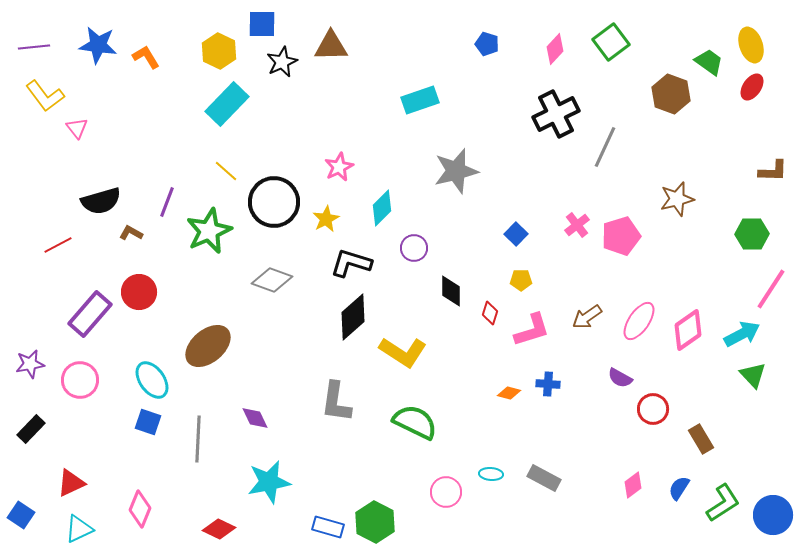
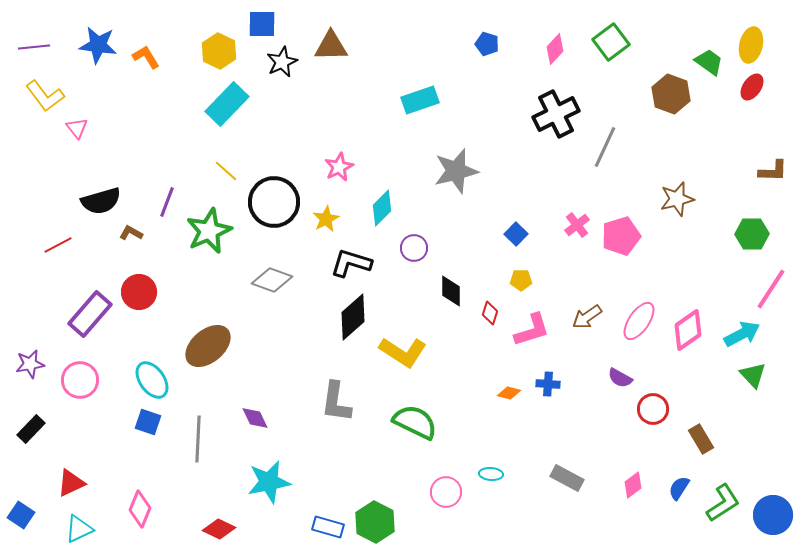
yellow ellipse at (751, 45): rotated 32 degrees clockwise
gray rectangle at (544, 478): moved 23 px right
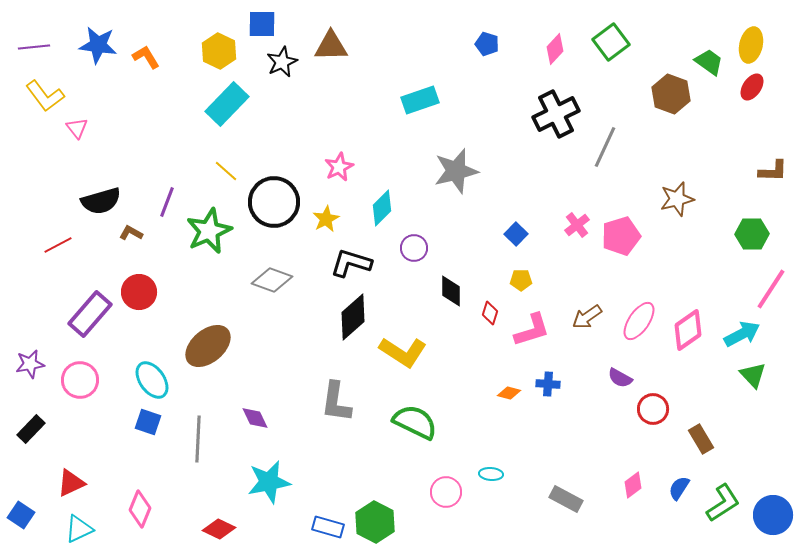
gray rectangle at (567, 478): moved 1 px left, 21 px down
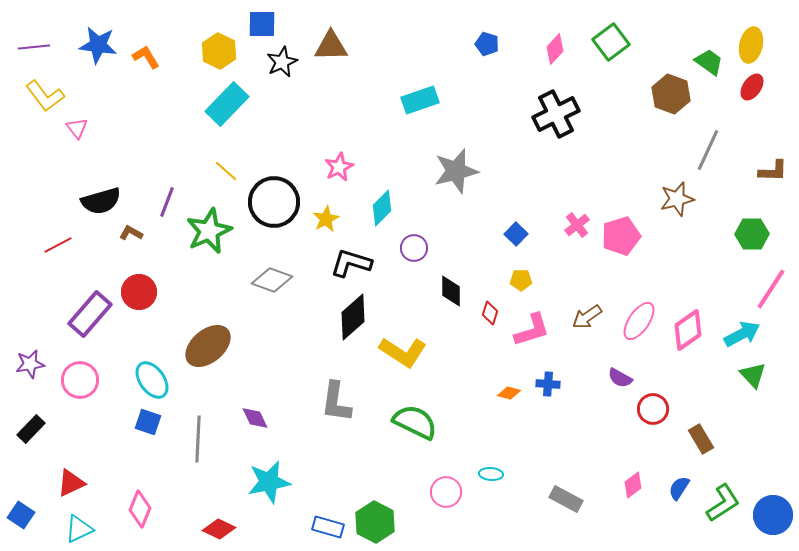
gray line at (605, 147): moved 103 px right, 3 px down
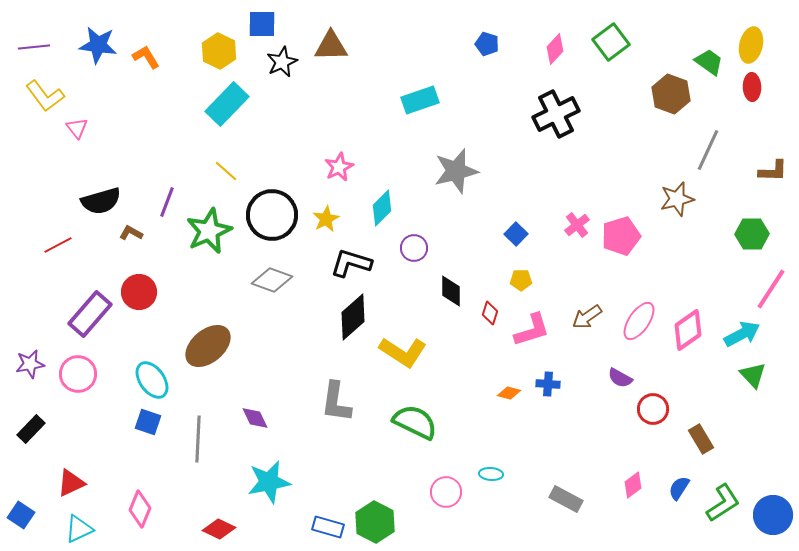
red ellipse at (752, 87): rotated 36 degrees counterclockwise
black circle at (274, 202): moved 2 px left, 13 px down
pink circle at (80, 380): moved 2 px left, 6 px up
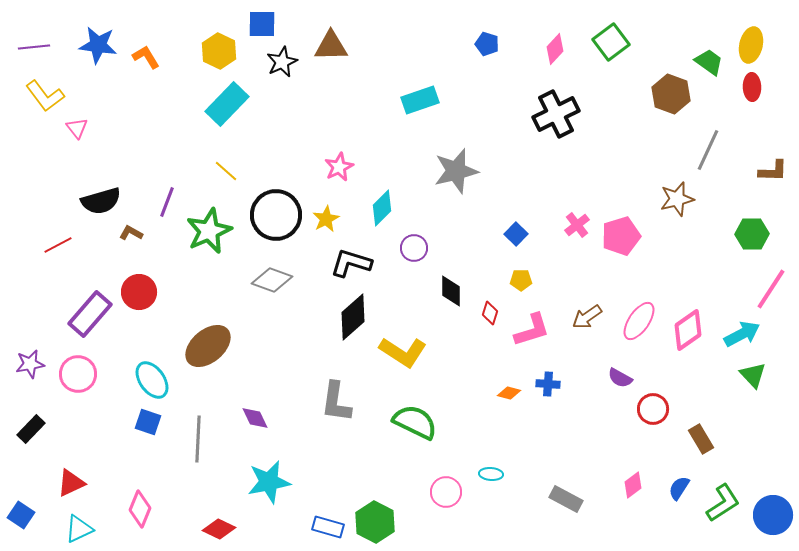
black circle at (272, 215): moved 4 px right
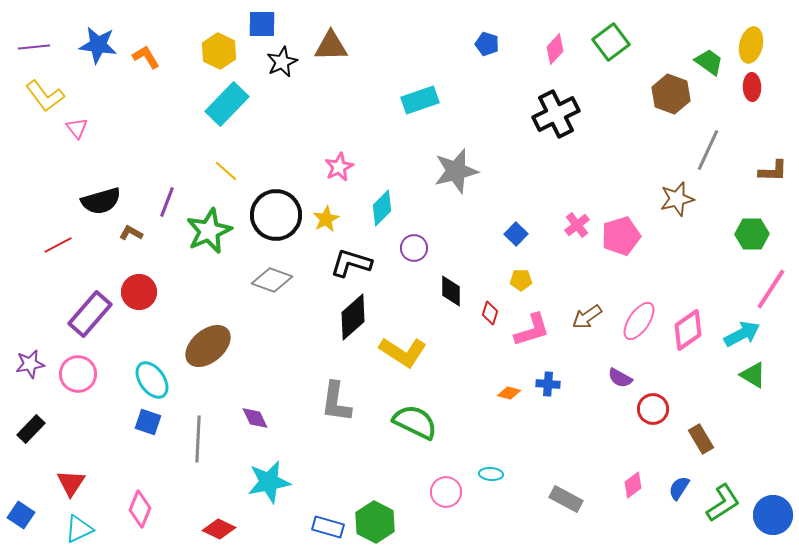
green triangle at (753, 375): rotated 16 degrees counterclockwise
red triangle at (71, 483): rotated 32 degrees counterclockwise
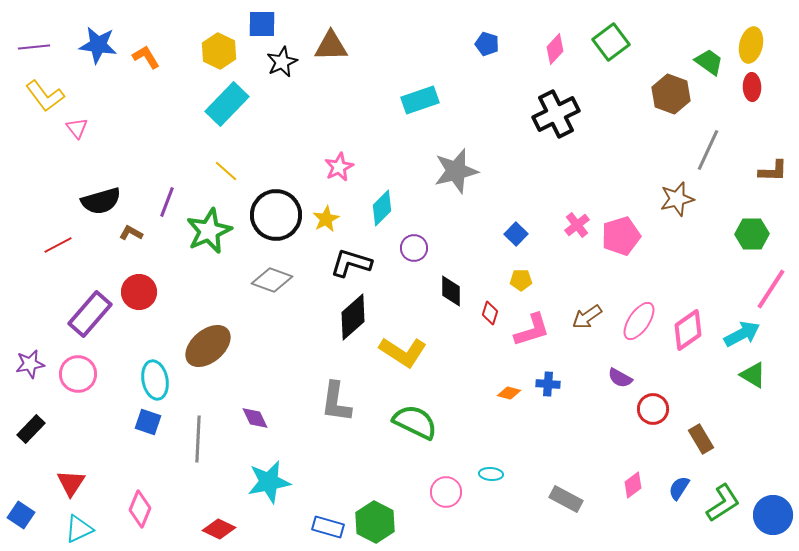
cyan ellipse at (152, 380): moved 3 px right; rotated 24 degrees clockwise
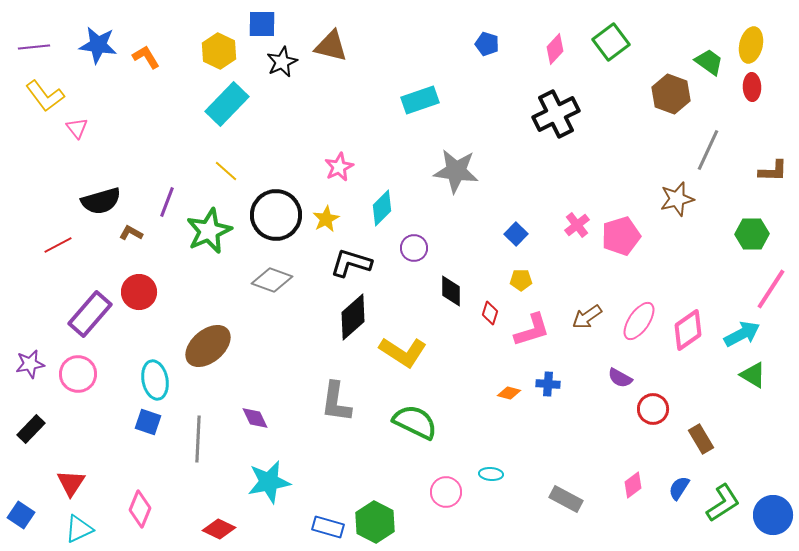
brown triangle at (331, 46): rotated 15 degrees clockwise
gray star at (456, 171): rotated 21 degrees clockwise
